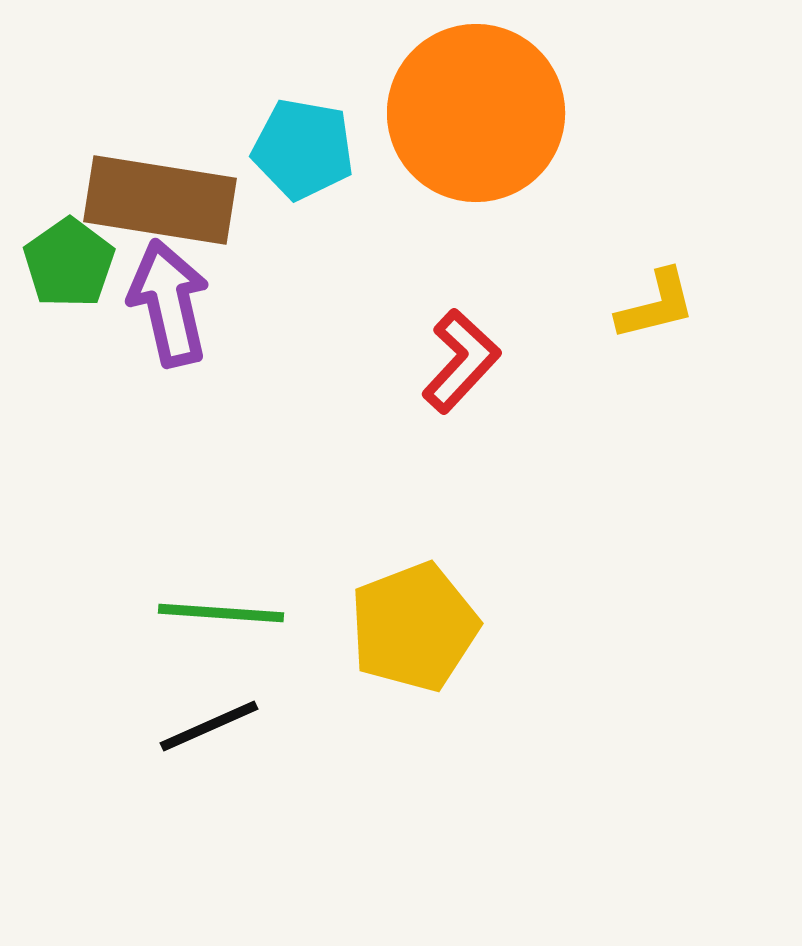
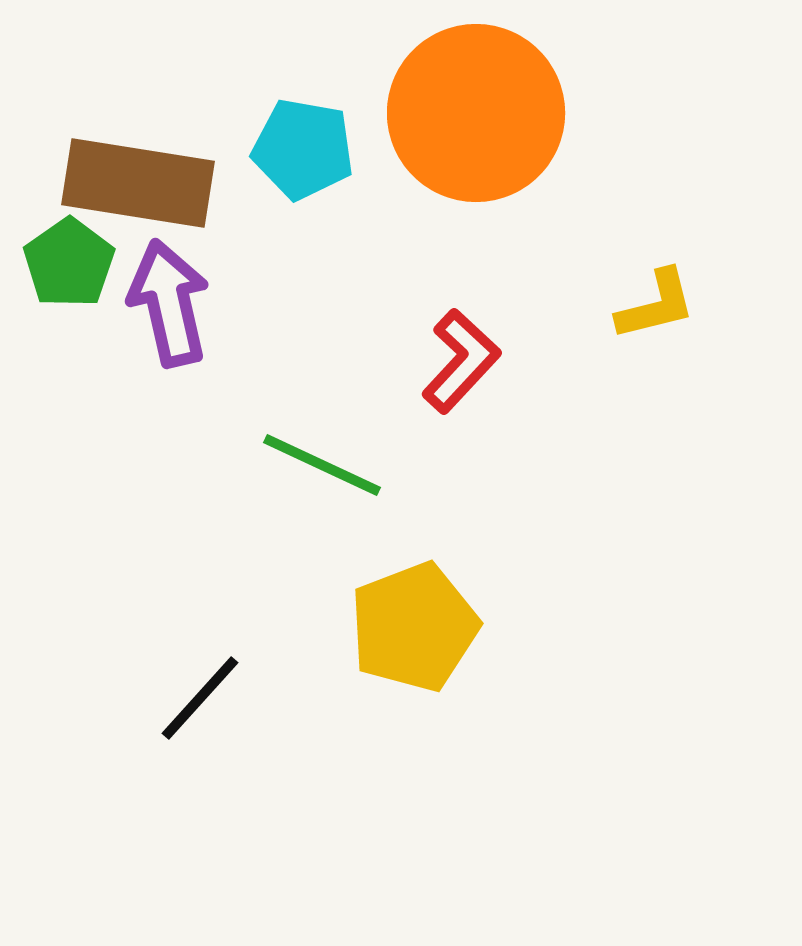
brown rectangle: moved 22 px left, 17 px up
green line: moved 101 px right, 148 px up; rotated 21 degrees clockwise
black line: moved 9 px left, 28 px up; rotated 24 degrees counterclockwise
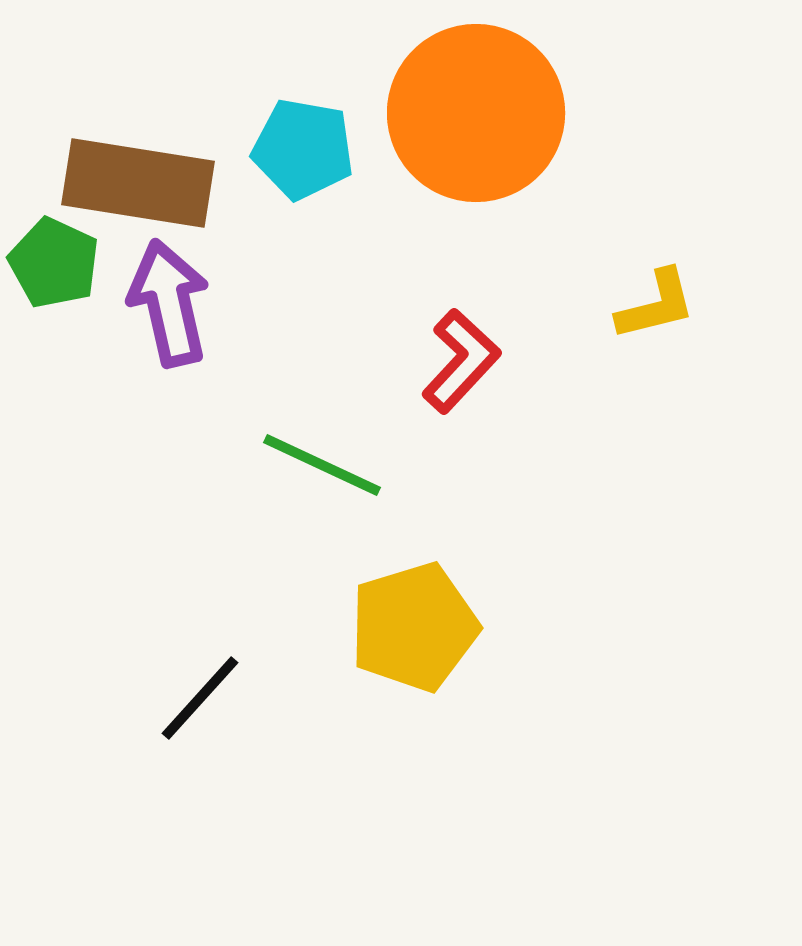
green pentagon: moved 15 px left; rotated 12 degrees counterclockwise
yellow pentagon: rotated 4 degrees clockwise
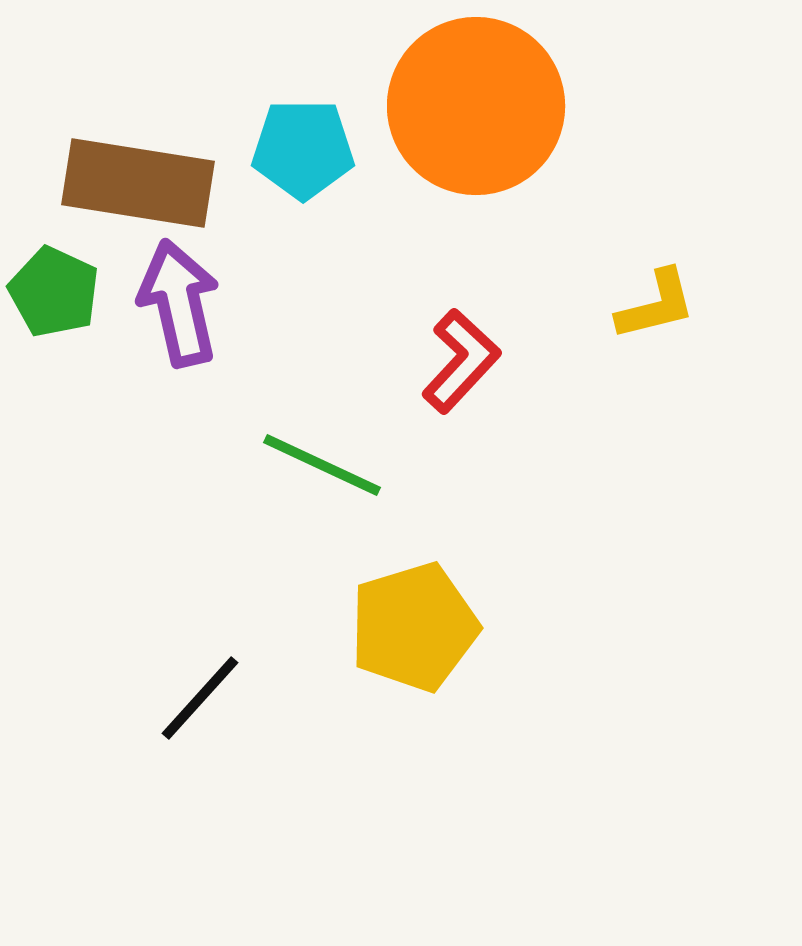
orange circle: moved 7 px up
cyan pentagon: rotated 10 degrees counterclockwise
green pentagon: moved 29 px down
purple arrow: moved 10 px right
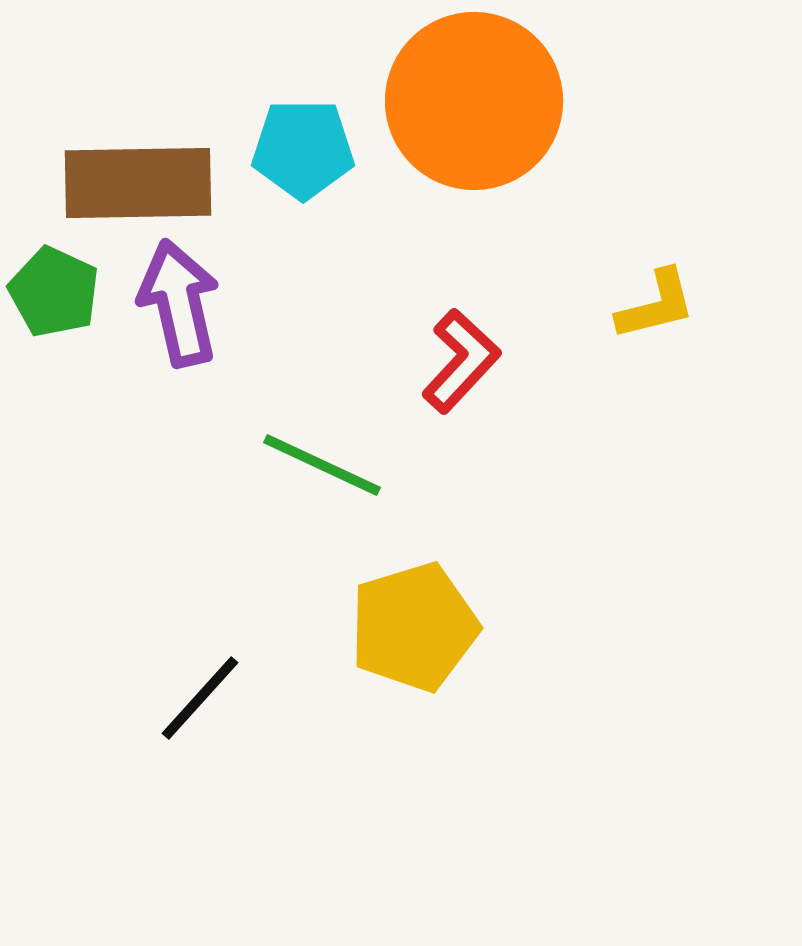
orange circle: moved 2 px left, 5 px up
brown rectangle: rotated 10 degrees counterclockwise
